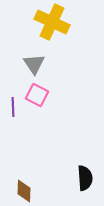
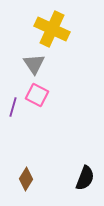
yellow cross: moved 7 px down
purple line: rotated 18 degrees clockwise
black semicircle: rotated 25 degrees clockwise
brown diamond: moved 2 px right, 12 px up; rotated 30 degrees clockwise
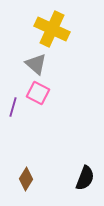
gray triangle: moved 2 px right; rotated 15 degrees counterclockwise
pink square: moved 1 px right, 2 px up
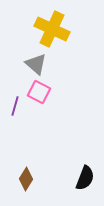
pink square: moved 1 px right, 1 px up
purple line: moved 2 px right, 1 px up
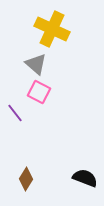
purple line: moved 7 px down; rotated 54 degrees counterclockwise
black semicircle: rotated 90 degrees counterclockwise
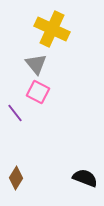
gray triangle: rotated 10 degrees clockwise
pink square: moved 1 px left
brown diamond: moved 10 px left, 1 px up
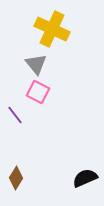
purple line: moved 2 px down
black semicircle: rotated 45 degrees counterclockwise
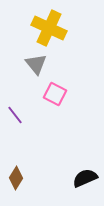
yellow cross: moved 3 px left, 1 px up
pink square: moved 17 px right, 2 px down
